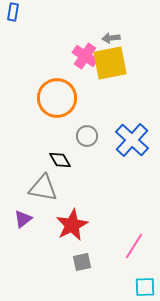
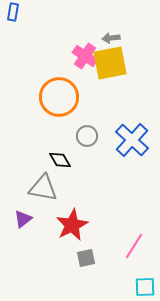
orange circle: moved 2 px right, 1 px up
gray square: moved 4 px right, 4 px up
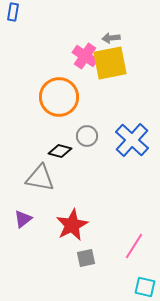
black diamond: moved 9 px up; rotated 45 degrees counterclockwise
gray triangle: moved 3 px left, 10 px up
cyan square: rotated 15 degrees clockwise
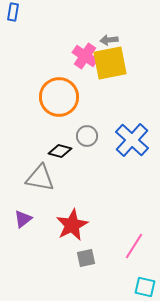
gray arrow: moved 2 px left, 2 px down
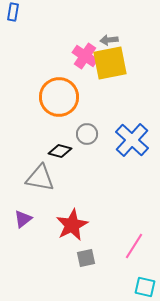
gray circle: moved 2 px up
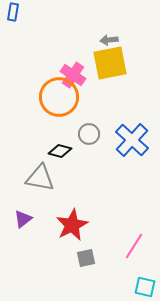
pink cross: moved 12 px left, 19 px down
gray circle: moved 2 px right
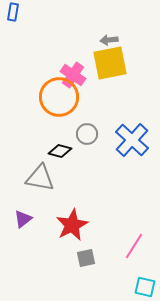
gray circle: moved 2 px left
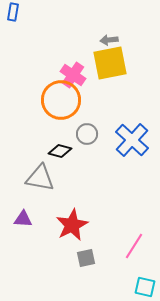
orange circle: moved 2 px right, 3 px down
purple triangle: rotated 42 degrees clockwise
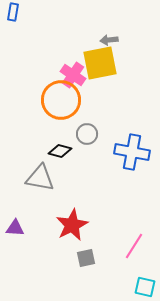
yellow square: moved 10 px left
blue cross: moved 12 px down; rotated 32 degrees counterclockwise
purple triangle: moved 8 px left, 9 px down
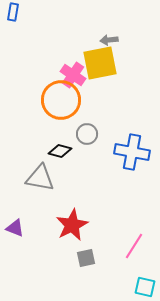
purple triangle: rotated 18 degrees clockwise
